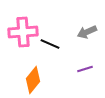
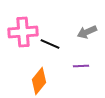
purple line: moved 4 px left, 3 px up; rotated 14 degrees clockwise
orange diamond: moved 6 px right, 1 px down
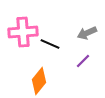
gray arrow: moved 1 px down
purple line: moved 2 px right, 5 px up; rotated 42 degrees counterclockwise
